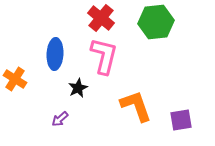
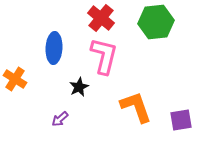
blue ellipse: moved 1 px left, 6 px up
black star: moved 1 px right, 1 px up
orange L-shape: moved 1 px down
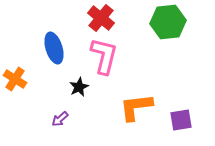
green hexagon: moved 12 px right
blue ellipse: rotated 20 degrees counterclockwise
orange L-shape: rotated 78 degrees counterclockwise
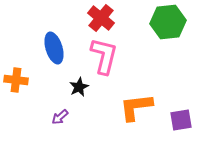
orange cross: moved 1 px right, 1 px down; rotated 25 degrees counterclockwise
purple arrow: moved 2 px up
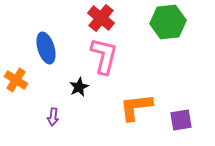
blue ellipse: moved 8 px left
orange cross: rotated 25 degrees clockwise
purple arrow: moved 7 px left; rotated 42 degrees counterclockwise
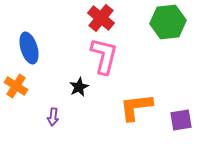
blue ellipse: moved 17 px left
orange cross: moved 6 px down
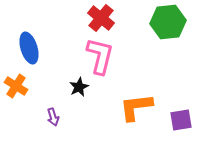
pink L-shape: moved 4 px left
purple arrow: rotated 24 degrees counterclockwise
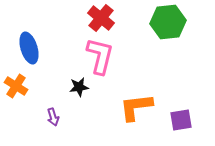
black star: rotated 18 degrees clockwise
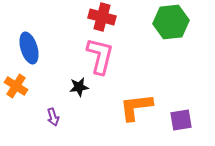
red cross: moved 1 px right, 1 px up; rotated 24 degrees counterclockwise
green hexagon: moved 3 px right
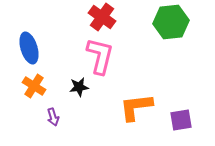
red cross: rotated 20 degrees clockwise
orange cross: moved 18 px right
